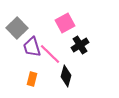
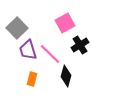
purple trapezoid: moved 4 px left, 3 px down
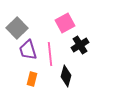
pink line: rotated 40 degrees clockwise
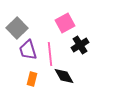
black diamond: moved 2 px left; rotated 45 degrees counterclockwise
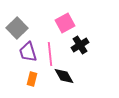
purple trapezoid: moved 2 px down
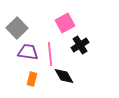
purple trapezoid: rotated 115 degrees clockwise
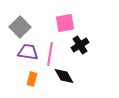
pink square: rotated 18 degrees clockwise
gray square: moved 3 px right, 1 px up
pink line: rotated 15 degrees clockwise
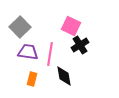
pink square: moved 6 px right, 3 px down; rotated 36 degrees clockwise
black diamond: rotated 20 degrees clockwise
